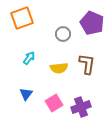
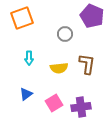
purple pentagon: moved 7 px up
gray circle: moved 2 px right
cyan arrow: rotated 144 degrees clockwise
blue triangle: rotated 16 degrees clockwise
purple cross: rotated 12 degrees clockwise
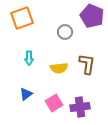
gray circle: moved 2 px up
purple cross: moved 1 px left
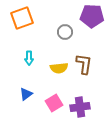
purple pentagon: rotated 20 degrees counterclockwise
brown L-shape: moved 3 px left
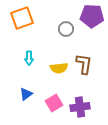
gray circle: moved 1 px right, 3 px up
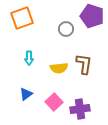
purple pentagon: rotated 15 degrees clockwise
pink square: moved 1 px up; rotated 12 degrees counterclockwise
purple cross: moved 2 px down
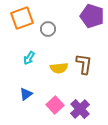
gray circle: moved 18 px left
cyan arrow: rotated 32 degrees clockwise
pink square: moved 1 px right, 3 px down
purple cross: rotated 36 degrees counterclockwise
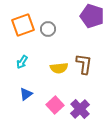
orange square: moved 1 px right, 7 px down
cyan arrow: moved 7 px left, 4 px down
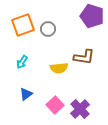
brown L-shape: moved 7 px up; rotated 90 degrees clockwise
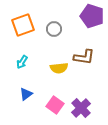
gray circle: moved 6 px right
pink square: rotated 12 degrees counterclockwise
purple cross: moved 1 px right, 1 px up
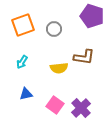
blue triangle: rotated 24 degrees clockwise
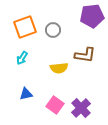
purple pentagon: rotated 25 degrees counterclockwise
orange square: moved 2 px right, 2 px down
gray circle: moved 1 px left, 1 px down
brown L-shape: moved 1 px right, 2 px up
cyan arrow: moved 4 px up
